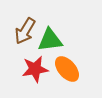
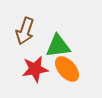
brown arrow: rotated 12 degrees counterclockwise
green triangle: moved 8 px right, 6 px down
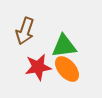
green triangle: moved 6 px right
red star: moved 3 px right, 2 px up
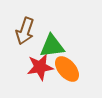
green triangle: moved 12 px left
red star: moved 2 px right
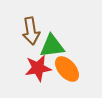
brown arrow: moved 6 px right; rotated 28 degrees counterclockwise
red star: moved 2 px left, 1 px down
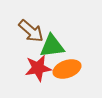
brown arrow: rotated 40 degrees counterclockwise
orange ellipse: rotated 68 degrees counterclockwise
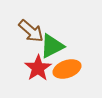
green triangle: rotated 20 degrees counterclockwise
red star: rotated 24 degrees counterclockwise
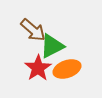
brown arrow: moved 2 px right, 1 px up
